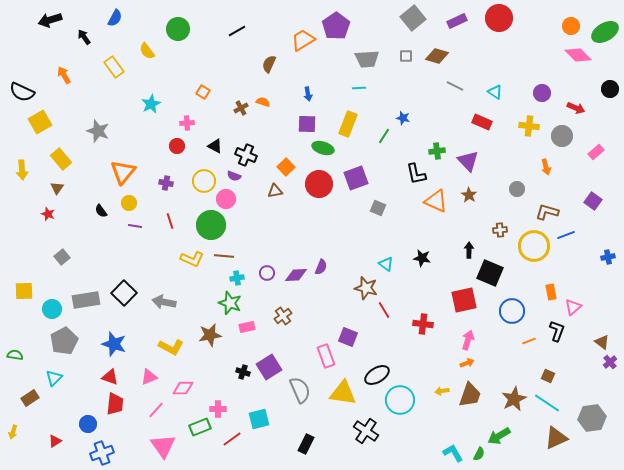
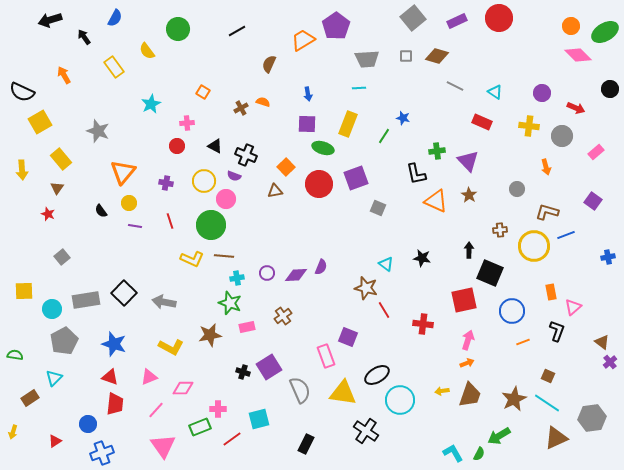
orange line at (529, 341): moved 6 px left, 1 px down
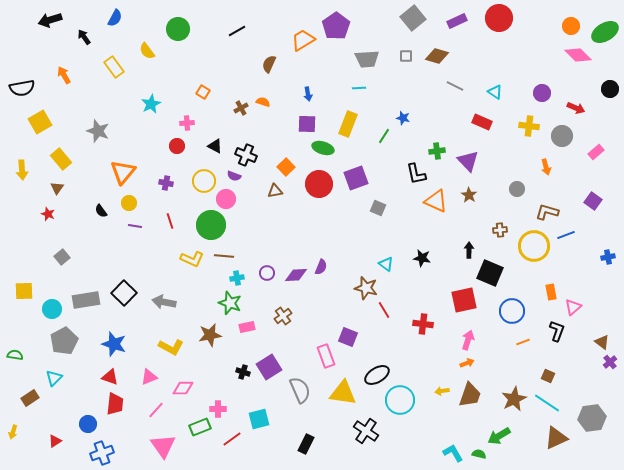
black semicircle at (22, 92): moved 4 px up; rotated 35 degrees counterclockwise
green semicircle at (479, 454): rotated 104 degrees counterclockwise
